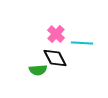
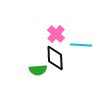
cyan line: moved 1 px left, 2 px down
black diamond: rotated 25 degrees clockwise
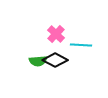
black diamond: moved 2 px down; rotated 60 degrees counterclockwise
green semicircle: moved 9 px up
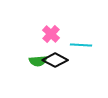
pink cross: moved 5 px left
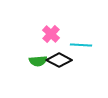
black diamond: moved 4 px right
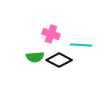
pink cross: rotated 24 degrees counterclockwise
green semicircle: moved 3 px left, 4 px up
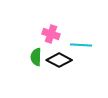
green semicircle: moved 1 px right; rotated 96 degrees clockwise
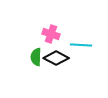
black diamond: moved 3 px left, 2 px up
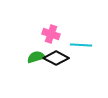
green semicircle: rotated 72 degrees clockwise
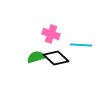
black diamond: rotated 15 degrees clockwise
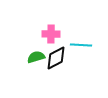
pink cross: rotated 18 degrees counterclockwise
black diamond: rotated 70 degrees counterclockwise
